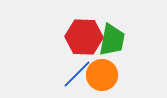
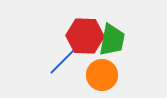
red hexagon: moved 1 px right, 1 px up
blue line: moved 14 px left, 13 px up
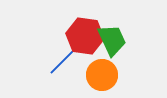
red hexagon: rotated 6 degrees clockwise
green trapezoid: rotated 36 degrees counterclockwise
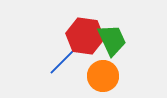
orange circle: moved 1 px right, 1 px down
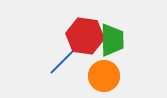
green trapezoid: rotated 24 degrees clockwise
orange circle: moved 1 px right
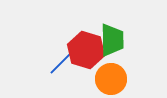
red hexagon: moved 1 px right, 14 px down; rotated 9 degrees clockwise
orange circle: moved 7 px right, 3 px down
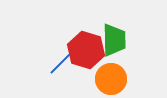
green trapezoid: moved 2 px right
